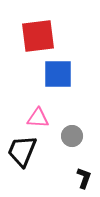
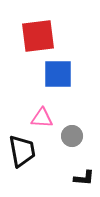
pink triangle: moved 4 px right
black trapezoid: rotated 148 degrees clockwise
black L-shape: rotated 75 degrees clockwise
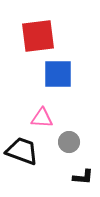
gray circle: moved 3 px left, 6 px down
black trapezoid: rotated 60 degrees counterclockwise
black L-shape: moved 1 px left, 1 px up
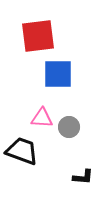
gray circle: moved 15 px up
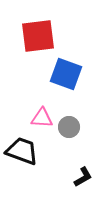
blue square: moved 8 px right; rotated 20 degrees clockwise
black L-shape: rotated 35 degrees counterclockwise
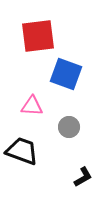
pink triangle: moved 10 px left, 12 px up
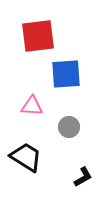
blue square: rotated 24 degrees counterclockwise
black trapezoid: moved 4 px right, 6 px down; rotated 12 degrees clockwise
